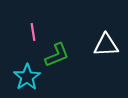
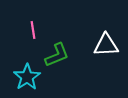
pink line: moved 2 px up
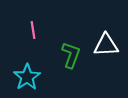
green L-shape: moved 14 px right; rotated 48 degrees counterclockwise
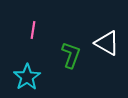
pink line: rotated 18 degrees clockwise
white triangle: moved 1 px right, 2 px up; rotated 32 degrees clockwise
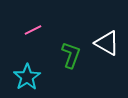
pink line: rotated 54 degrees clockwise
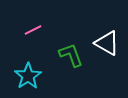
green L-shape: rotated 40 degrees counterclockwise
cyan star: moved 1 px right, 1 px up
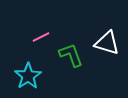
pink line: moved 8 px right, 7 px down
white triangle: rotated 12 degrees counterclockwise
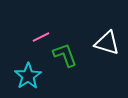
green L-shape: moved 6 px left
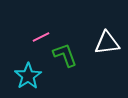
white triangle: rotated 24 degrees counterclockwise
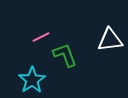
white triangle: moved 3 px right, 3 px up
cyan star: moved 4 px right, 4 px down
